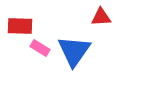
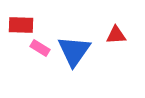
red triangle: moved 15 px right, 18 px down
red rectangle: moved 1 px right, 1 px up
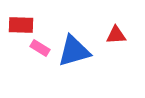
blue triangle: rotated 39 degrees clockwise
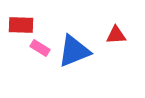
blue triangle: rotated 6 degrees counterclockwise
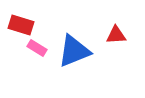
red rectangle: rotated 15 degrees clockwise
pink rectangle: moved 3 px left
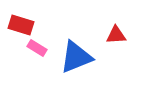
blue triangle: moved 2 px right, 6 px down
